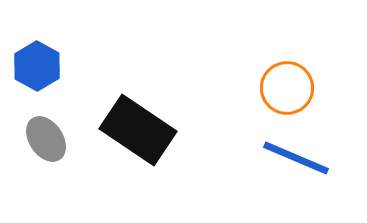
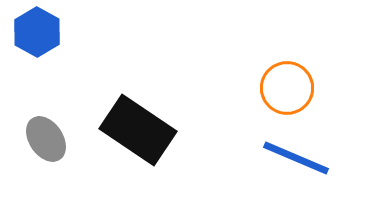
blue hexagon: moved 34 px up
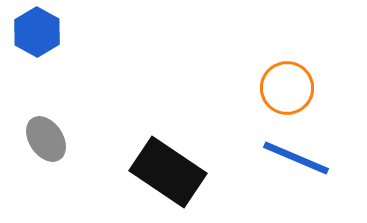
black rectangle: moved 30 px right, 42 px down
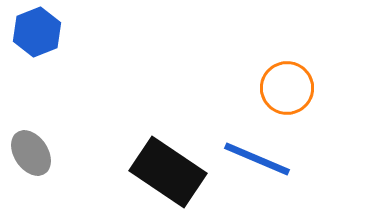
blue hexagon: rotated 9 degrees clockwise
gray ellipse: moved 15 px left, 14 px down
blue line: moved 39 px left, 1 px down
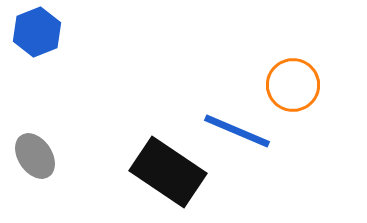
orange circle: moved 6 px right, 3 px up
gray ellipse: moved 4 px right, 3 px down
blue line: moved 20 px left, 28 px up
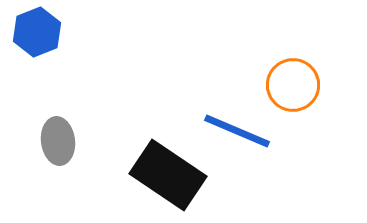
gray ellipse: moved 23 px right, 15 px up; rotated 27 degrees clockwise
black rectangle: moved 3 px down
